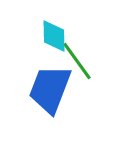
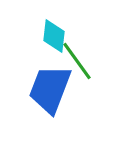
cyan diamond: rotated 8 degrees clockwise
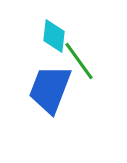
green line: moved 2 px right
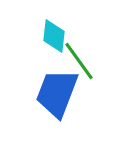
blue trapezoid: moved 7 px right, 4 px down
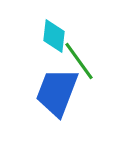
blue trapezoid: moved 1 px up
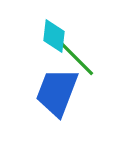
green line: moved 2 px left, 2 px up; rotated 9 degrees counterclockwise
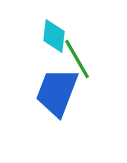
green line: rotated 15 degrees clockwise
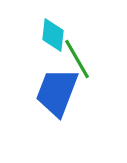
cyan diamond: moved 1 px left, 1 px up
